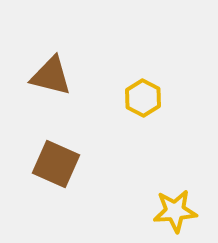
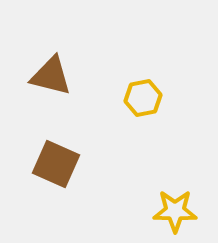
yellow hexagon: rotated 21 degrees clockwise
yellow star: rotated 6 degrees clockwise
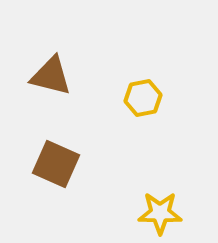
yellow star: moved 15 px left, 2 px down
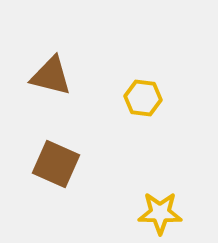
yellow hexagon: rotated 18 degrees clockwise
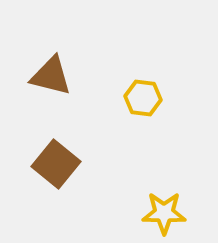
brown square: rotated 15 degrees clockwise
yellow star: moved 4 px right
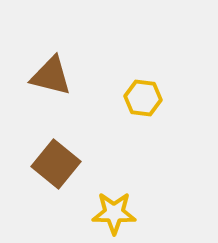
yellow star: moved 50 px left
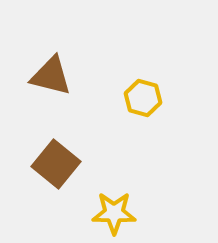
yellow hexagon: rotated 9 degrees clockwise
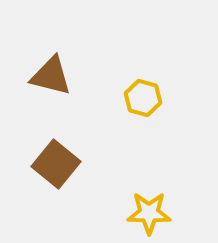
yellow star: moved 35 px right
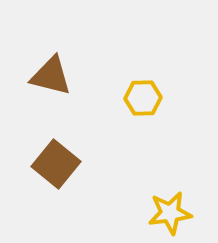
yellow hexagon: rotated 18 degrees counterclockwise
yellow star: moved 21 px right; rotated 9 degrees counterclockwise
